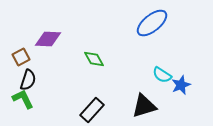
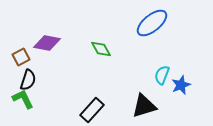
purple diamond: moved 1 px left, 4 px down; rotated 8 degrees clockwise
green diamond: moved 7 px right, 10 px up
cyan semicircle: rotated 78 degrees clockwise
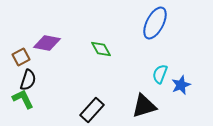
blue ellipse: moved 3 px right; rotated 24 degrees counterclockwise
cyan semicircle: moved 2 px left, 1 px up
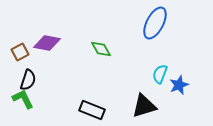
brown square: moved 1 px left, 5 px up
blue star: moved 2 px left
black rectangle: rotated 70 degrees clockwise
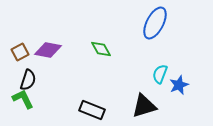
purple diamond: moved 1 px right, 7 px down
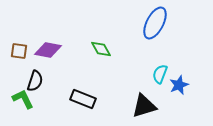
brown square: moved 1 px left, 1 px up; rotated 36 degrees clockwise
black semicircle: moved 7 px right, 1 px down
black rectangle: moved 9 px left, 11 px up
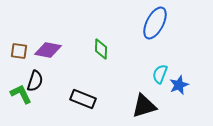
green diamond: rotated 30 degrees clockwise
green L-shape: moved 2 px left, 5 px up
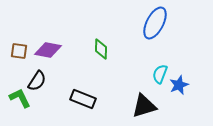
black semicircle: moved 2 px right; rotated 15 degrees clockwise
green L-shape: moved 1 px left, 4 px down
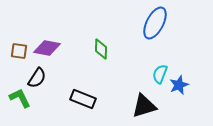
purple diamond: moved 1 px left, 2 px up
black semicircle: moved 3 px up
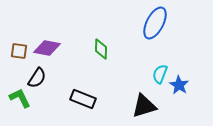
blue star: rotated 18 degrees counterclockwise
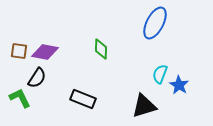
purple diamond: moved 2 px left, 4 px down
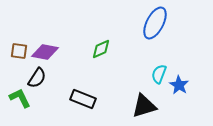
green diamond: rotated 65 degrees clockwise
cyan semicircle: moved 1 px left
